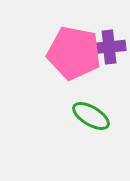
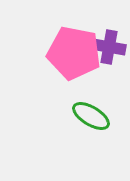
purple cross: rotated 16 degrees clockwise
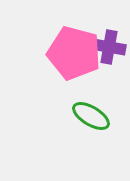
pink pentagon: rotated 4 degrees clockwise
